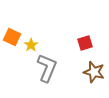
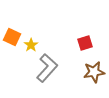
gray L-shape: rotated 20 degrees clockwise
brown star: rotated 25 degrees counterclockwise
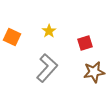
yellow star: moved 18 px right, 14 px up
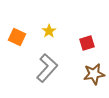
orange square: moved 5 px right
red square: moved 2 px right
brown star: moved 2 px down
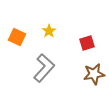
gray L-shape: moved 3 px left
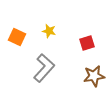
yellow star: rotated 24 degrees counterclockwise
brown star: moved 2 px down
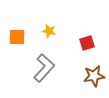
orange square: rotated 24 degrees counterclockwise
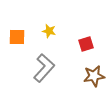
red square: moved 1 px left, 1 px down
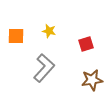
orange square: moved 1 px left, 1 px up
brown star: moved 2 px left, 4 px down
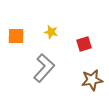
yellow star: moved 2 px right, 1 px down
red square: moved 2 px left
